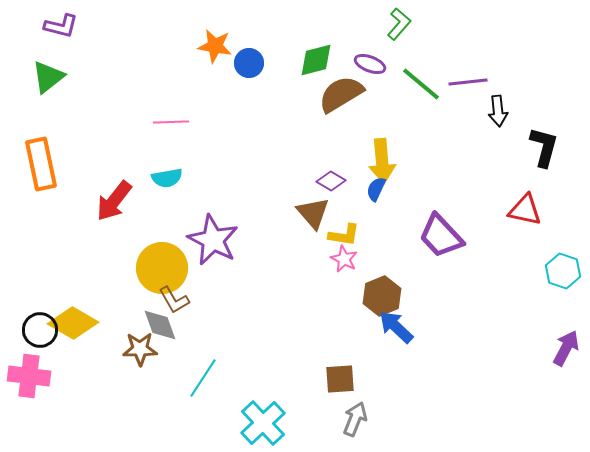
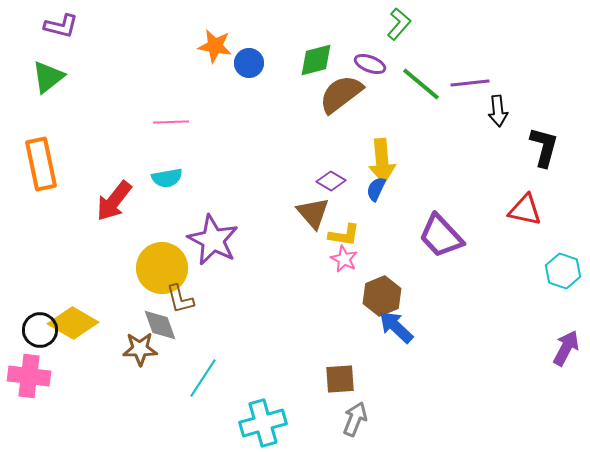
purple line: moved 2 px right, 1 px down
brown semicircle: rotated 6 degrees counterclockwise
brown L-shape: moved 6 px right, 1 px up; rotated 16 degrees clockwise
cyan cross: rotated 27 degrees clockwise
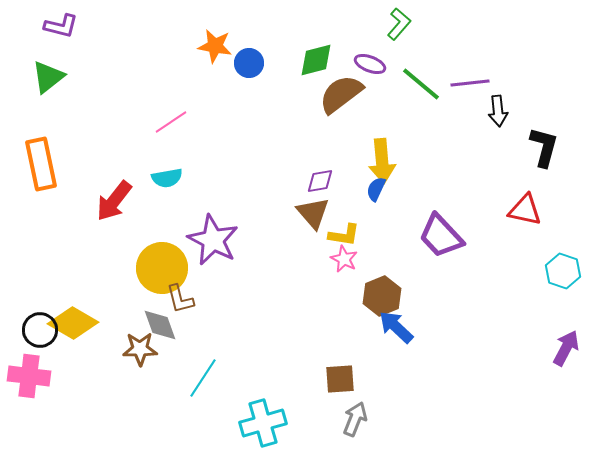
pink line: rotated 32 degrees counterclockwise
purple diamond: moved 11 px left; rotated 40 degrees counterclockwise
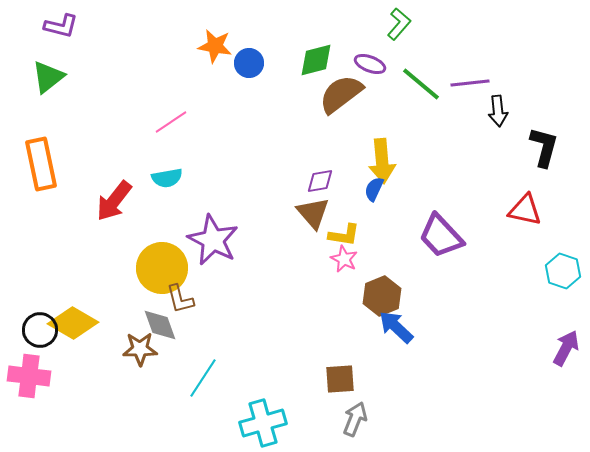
blue semicircle: moved 2 px left
